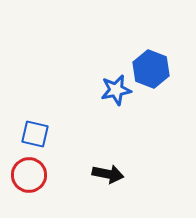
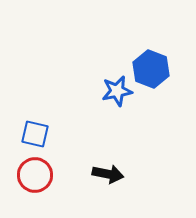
blue star: moved 1 px right, 1 px down
red circle: moved 6 px right
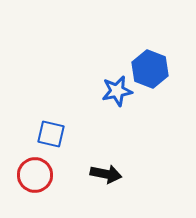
blue hexagon: moved 1 px left
blue square: moved 16 px right
black arrow: moved 2 px left
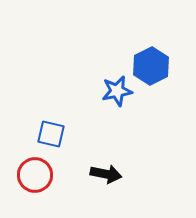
blue hexagon: moved 1 px right, 3 px up; rotated 12 degrees clockwise
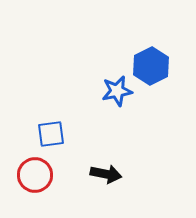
blue square: rotated 20 degrees counterclockwise
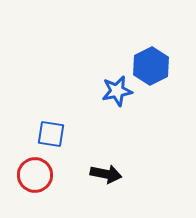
blue square: rotated 16 degrees clockwise
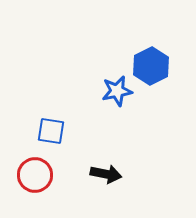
blue square: moved 3 px up
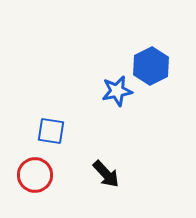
black arrow: rotated 36 degrees clockwise
